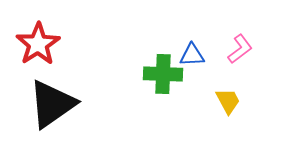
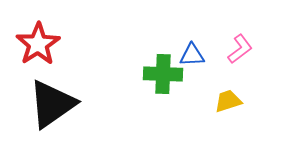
yellow trapezoid: rotated 80 degrees counterclockwise
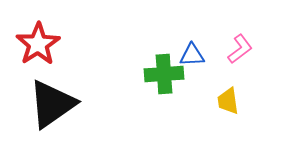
green cross: moved 1 px right; rotated 6 degrees counterclockwise
yellow trapezoid: rotated 80 degrees counterclockwise
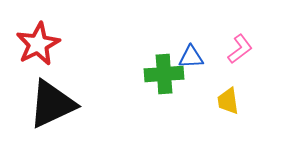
red star: rotated 6 degrees clockwise
blue triangle: moved 1 px left, 2 px down
black triangle: rotated 10 degrees clockwise
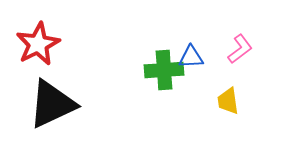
green cross: moved 4 px up
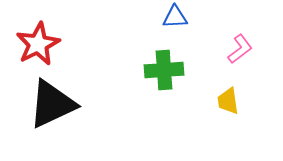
blue triangle: moved 16 px left, 40 px up
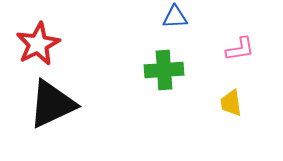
pink L-shape: rotated 28 degrees clockwise
yellow trapezoid: moved 3 px right, 2 px down
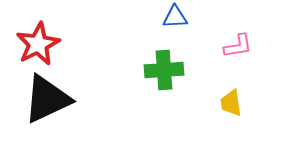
pink L-shape: moved 2 px left, 3 px up
black triangle: moved 5 px left, 5 px up
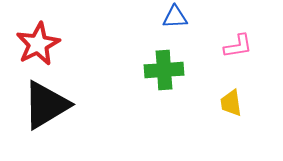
black triangle: moved 1 px left, 6 px down; rotated 6 degrees counterclockwise
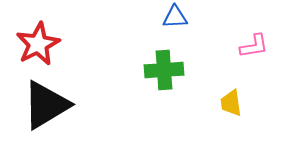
pink L-shape: moved 16 px right
